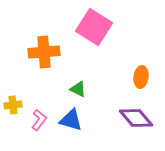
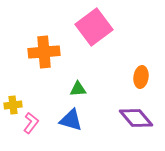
pink square: rotated 21 degrees clockwise
green triangle: rotated 30 degrees counterclockwise
pink L-shape: moved 8 px left, 3 px down
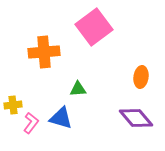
blue triangle: moved 10 px left, 2 px up
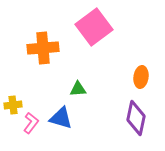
orange cross: moved 1 px left, 4 px up
purple diamond: rotated 52 degrees clockwise
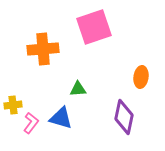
pink square: rotated 18 degrees clockwise
orange cross: moved 1 px down
purple diamond: moved 12 px left, 1 px up
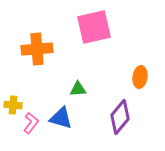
pink square: rotated 6 degrees clockwise
orange cross: moved 6 px left
orange ellipse: moved 1 px left
yellow cross: rotated 12 degrees clockwise
purple diamond: moved 4 px left; rotated 28 degrees clockwise
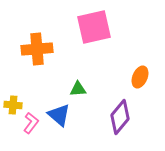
orange ellipse: rotated 15 degrees clockwise
blue triangle: moved 2 px left, 3 px up; rotated 25 degrees clockwise
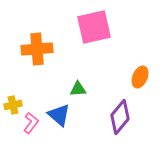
yellow cross: rotated 18 degrees counterclockwise
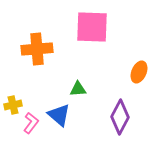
pink square: moved 2 px left; rotated 15 degrees clockwise
orange ellipse: moved 1 px left, 5 px up
purple diamond: rotated 12 degrees counterclockwise
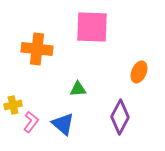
orange cross: rotated 12 degrees clockwise
blue triangle: moved 4 px right, 9 px down
pink L-shape: moved 1 px up
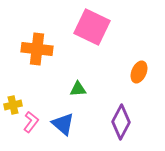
pink square: rotated 24 degrees clockwise
purple diamond: moved 1 px right, 5 px down
